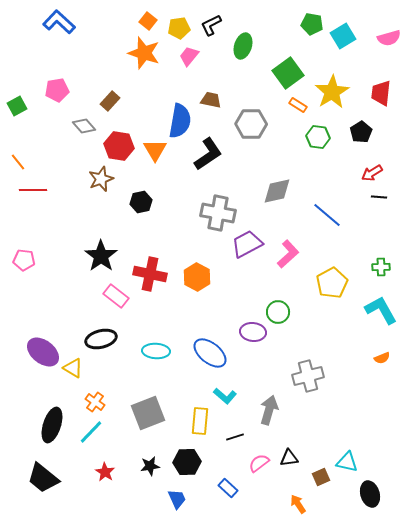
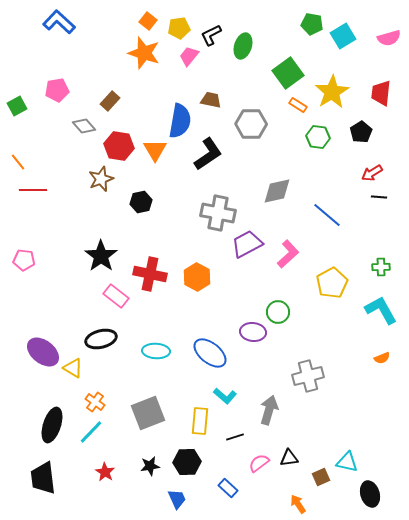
black L-shape at (211, 25): moved 10 px down
black trapezoid at (43, 478): rotated 44 degrees clockwise
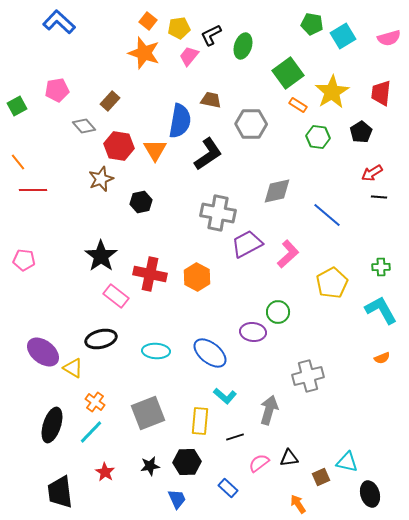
black trapezoid at (43, 478): moved 17 px right, 14 px down
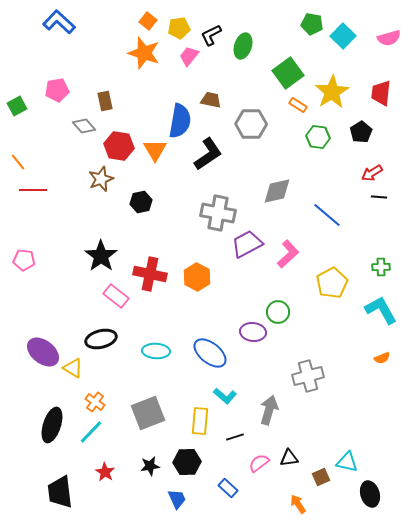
cyan square at (343, 36): rotated 15 degrees counterclockwise
brown rectangle at (110, 101): moved 5 px left; rotated 54 degrees counterclockwise
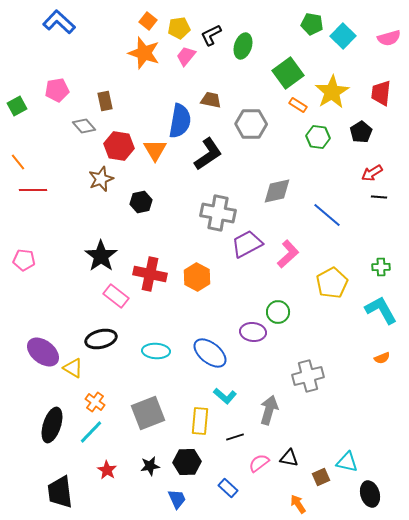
pink trapezoid at (189, 56): moved 3 px left
black triangle at (289, 458): rotated 18 degrees clockwise
red star at (105, 472): moved 2 px right, 2 px up
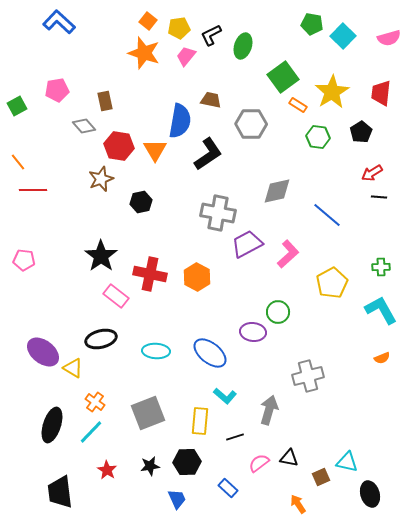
green square at (288, 73): moved 5 px left, 4 px down
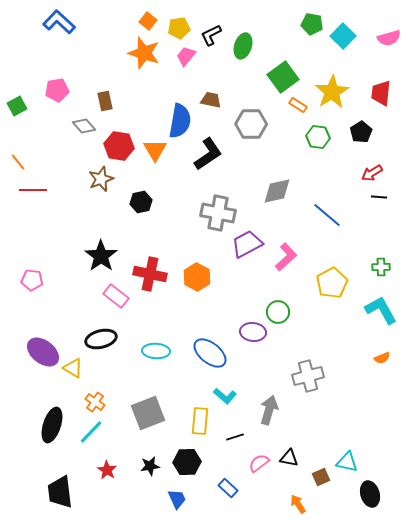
pink L-shape at (288, 254): moved 2 px left, 3 px down
pink pentagon at (24, 260): moved 8 px right, 20 px down
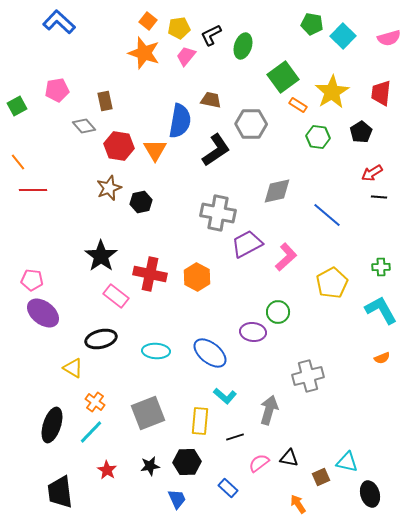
black L-shape at (208, 154): moved 8 px right, 4 px up
brown star at (101, 179): moved 8 px right, 9 px down
purple ellipse at (43, 352): moved 39 px up
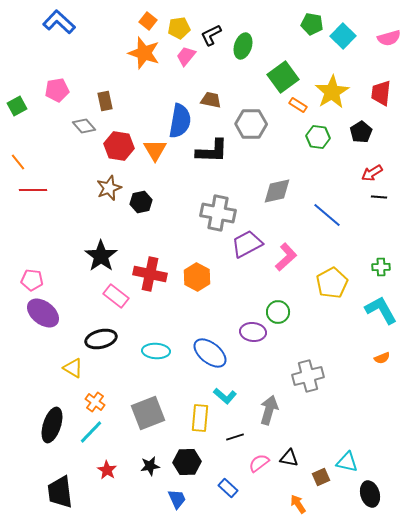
black L-shape at (216, 150): moved 4 px left, 1 px down; rotated 36 degrees clockwise
yellow rectangle at (200, 421): moved 3 px up
